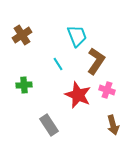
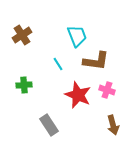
brown L-shape: rotated 64 degrees clockwise
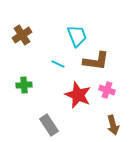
cyan line: rotated 32 degrees counterclockwise
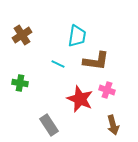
cyan trapezoid: rotated 30 degrees clockwise
green cross: moved 4 px left, 2 px up; rotated 14 degrees clockwise
red star: moved 2 px right, 4 px down
